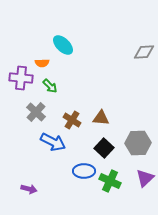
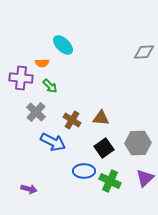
black square: rotated 12 degrees clockwise
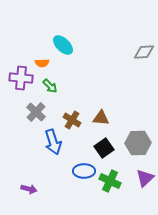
blue arrow: rotated 45 degrees clockwise
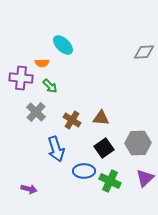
blue arrow: moved 3 px right, 7 px down
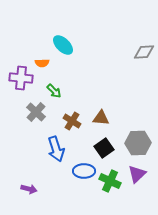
green arrow: moved 4 px right, 5 px down
brown cross: moved 1 px down
purple triangle: moved 8 px left, 4 px up
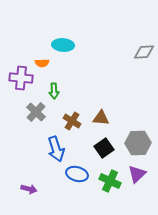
cyan ellipse: rotated 40 degrees counterclockwise
green arrow: rotated 42 degrees clockwise
blue ellipse: moved 7 px left, 3 px down; rotated 15 degrees clockwise
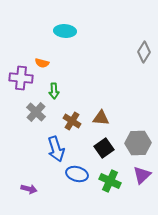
cyan ellipse: moved 2 px right, 14 px up
gray diamond: rotated 55 degrees counterclockwise
orange semicircle: rotated 16 degrees clockwise
purple triangle: moved 5 px right, 1 px down
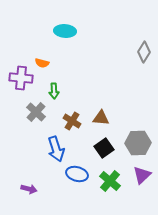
green cross: rotated 15 degrees clockwise
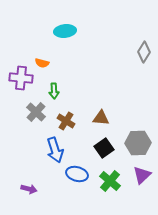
cyan ellipse: rotated 10 degrees counterclockwise
brown cross: moved 6 px left
blue arrow: moved 1 px left, 1 px down
